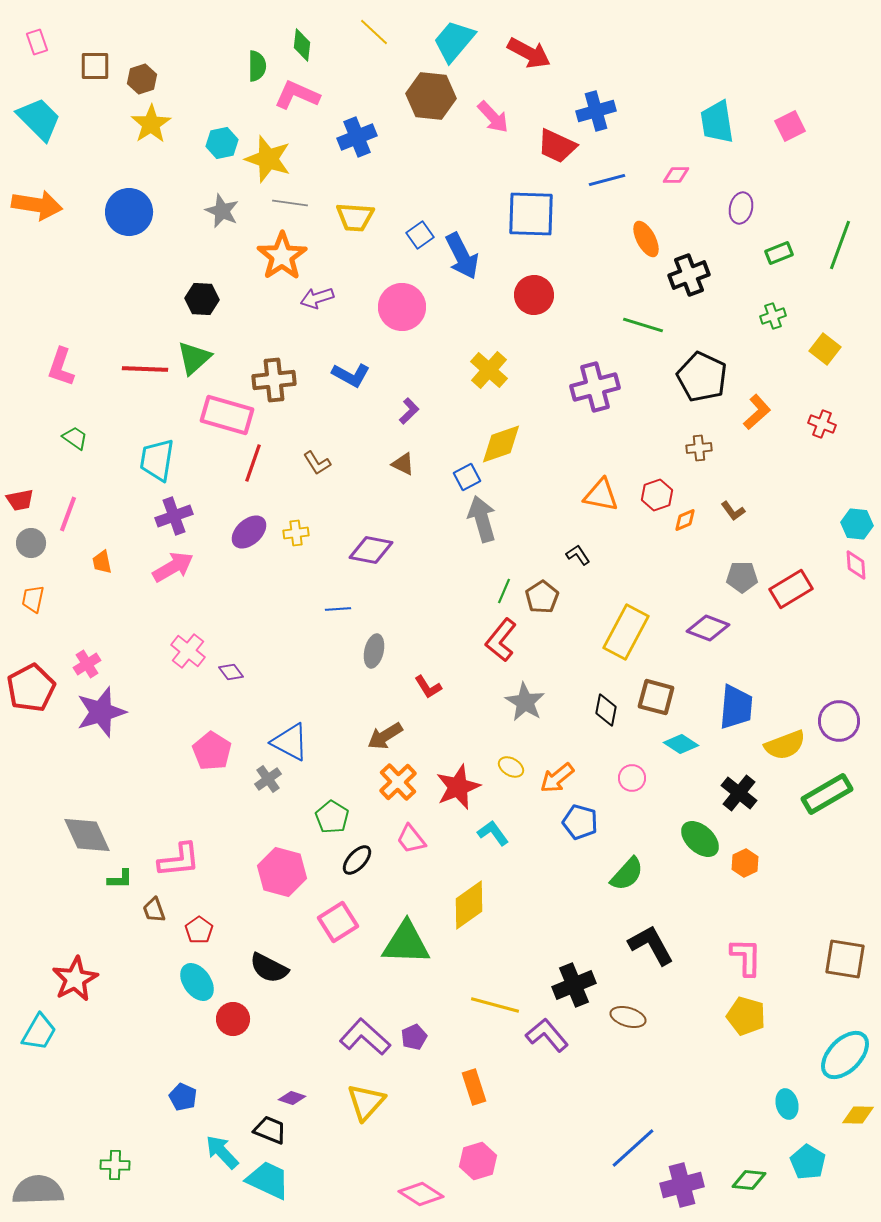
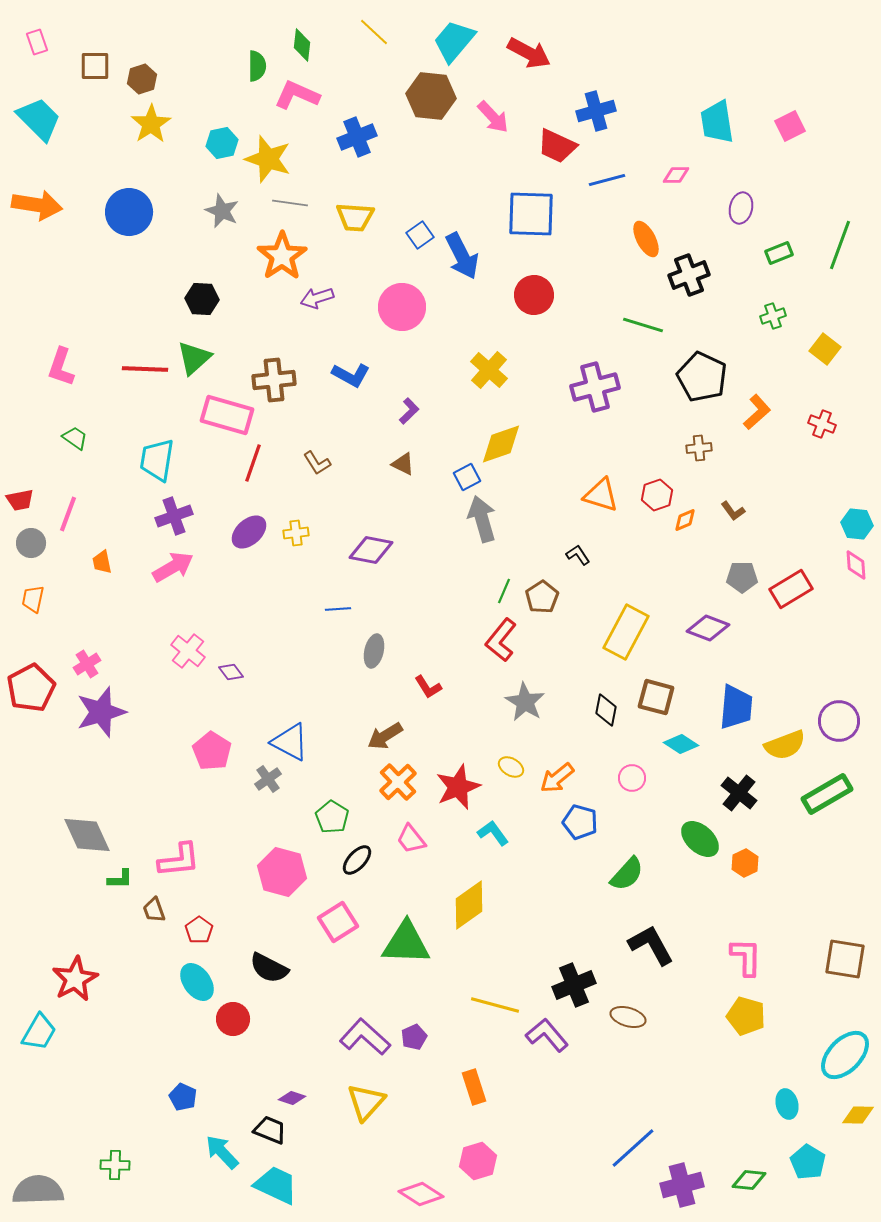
orange triangle at (601, 495): rotated 6 degrees clockwise
cyan trapezoid at (268, 1180): moved 8 px right, 5 px down
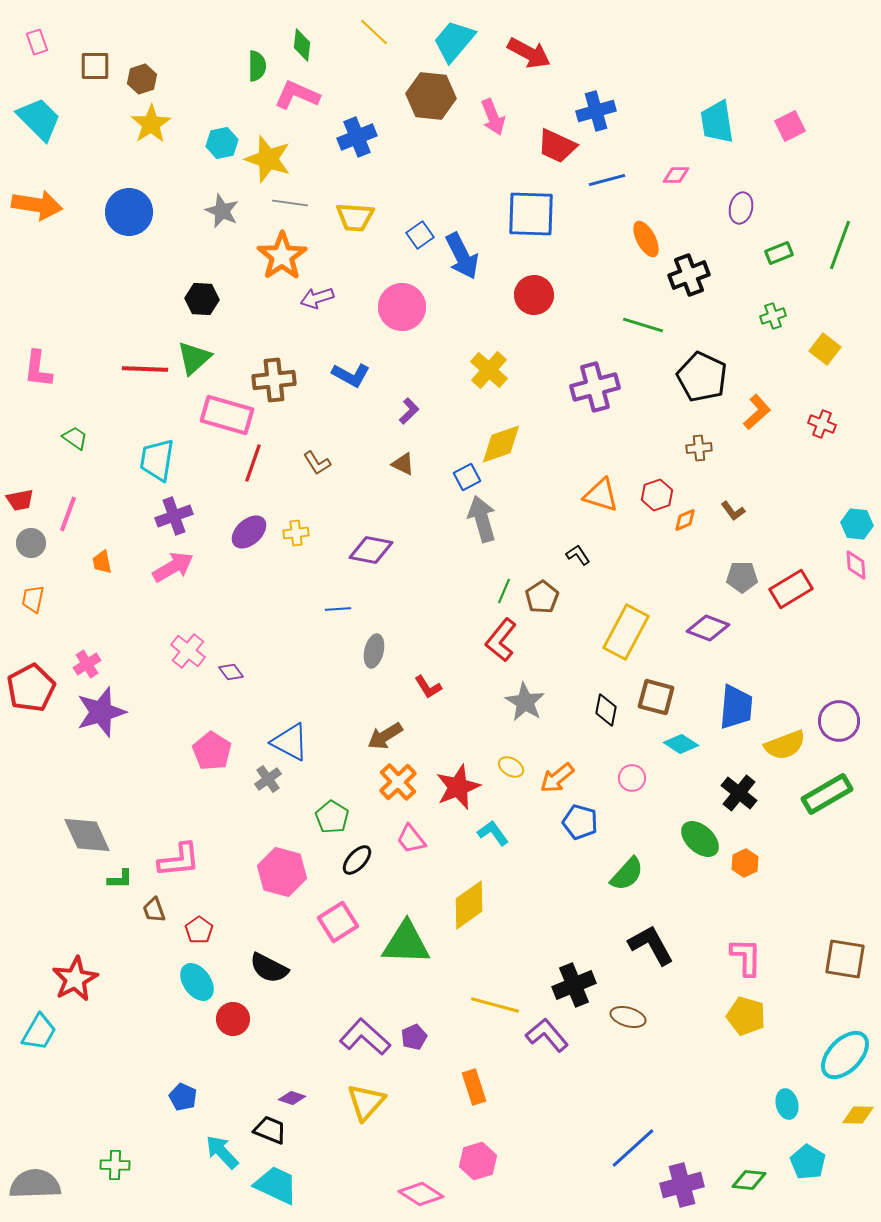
pink arrow at (493, 117): rotated 21 degrees clockwise
pink L-shape at (61, 367): moved 23 px left, 2 px down; rotated 12 degrees counterclockwise
gray semicircle at (38, 1190): moved 3 px left, 6 px up
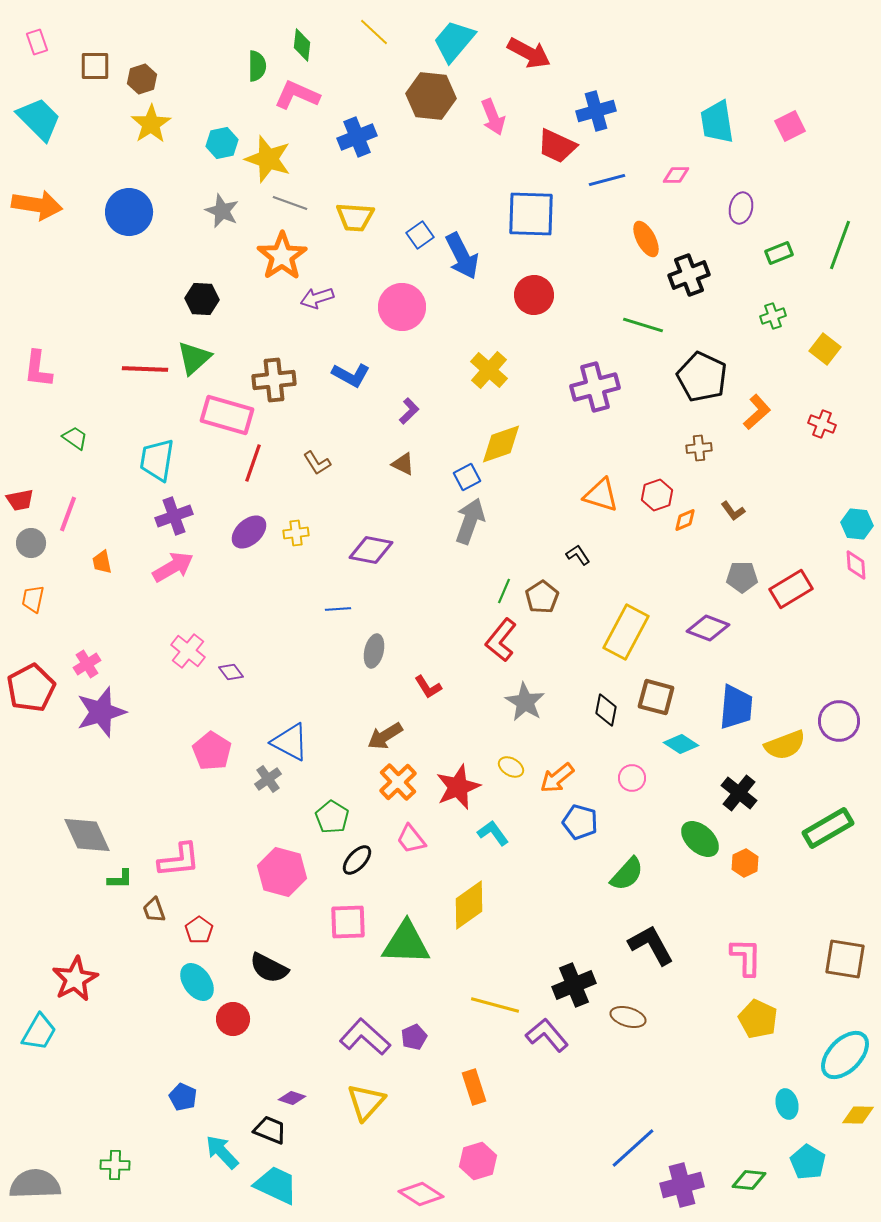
gray line at (290, 203): rotated 12 degrees clockwise
gray arrow at (482, 519): moved 12 px left, 2 px down; rotated 36 degrees clockwise
green rectangle at (827, 794): moved 1 px right, 34 px down
pink square at (338, 922): moved 10 px right; rotated 30 degrees clockwise
yellow pentagon at (746, 1016): moved 12 px right, 3 px down; rotated 9 degrees clockwise
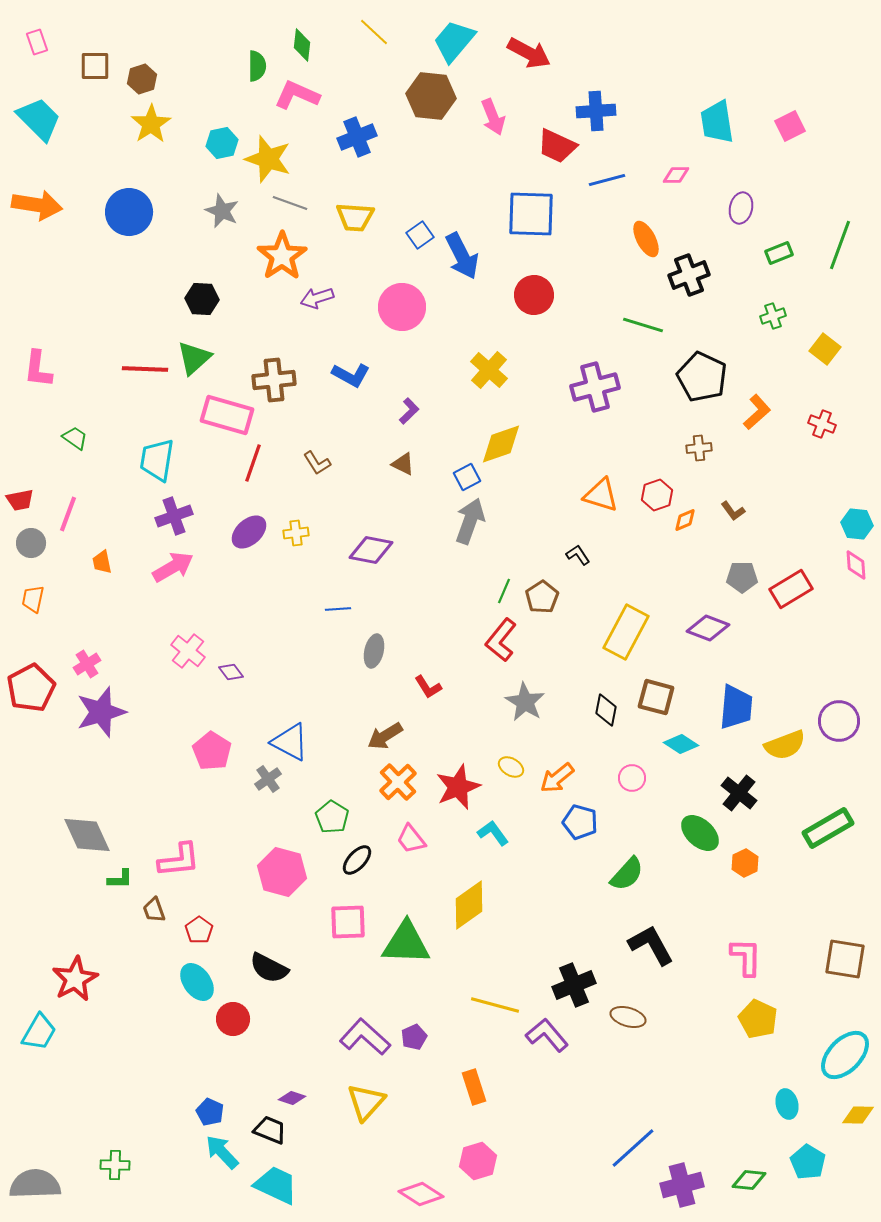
blue cross at (596, 111): rotated 12 degrees clockwise
green ellipse at (700, 839): moved 6 px up
blue pentagon at (183, 1097): moved 27 px right, 15 px down
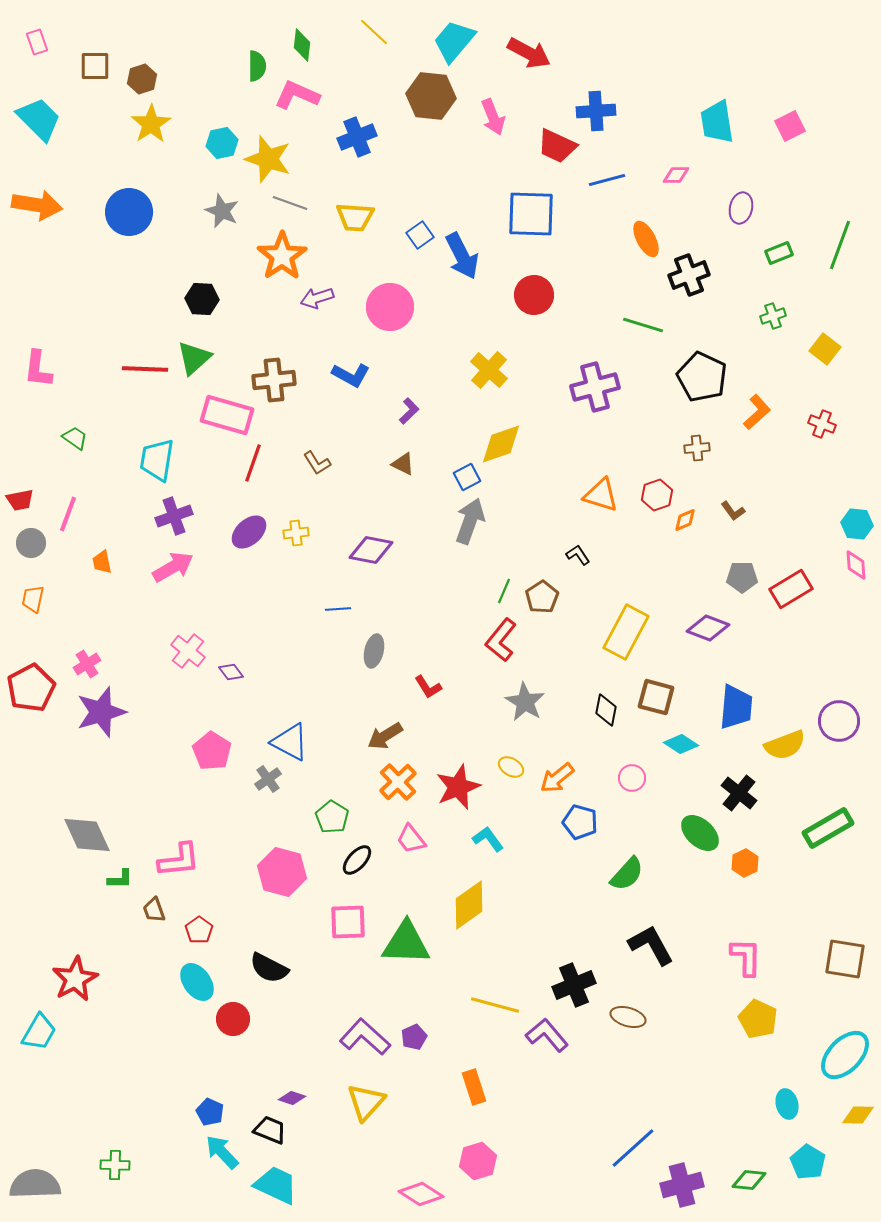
pink circle at (402, 307): moved 12 px left
brown cross at (699, 448): moved 2 px left
cyan L-shape at (493, 833): moved 5 px left, 6 px down
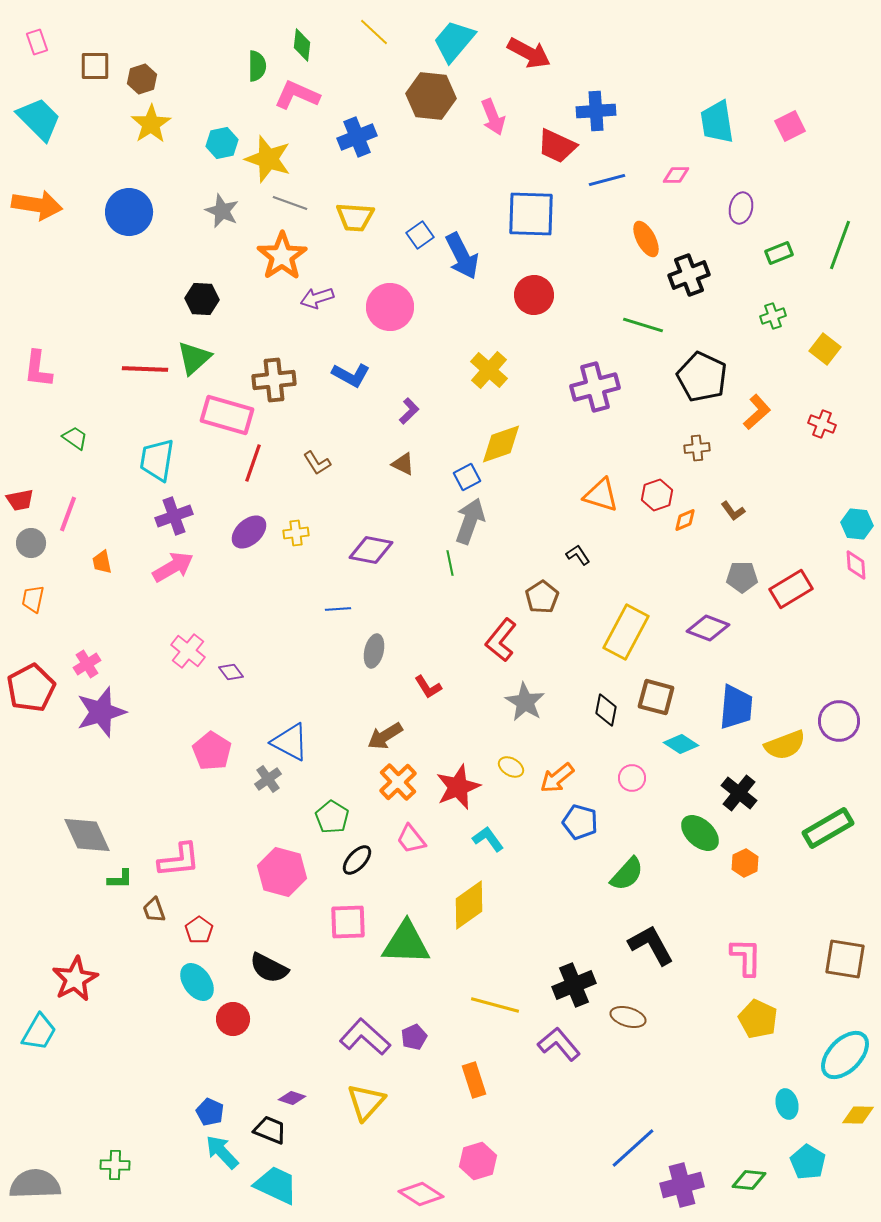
green line at (504, 591): moved 54 px left, 28 px up; rotated 35 degrees counterclockwise
purple L-shape at (547, 1035): moved 12 px right, 9 px down
orange rectangle at (474, 1087): moved 7 px up
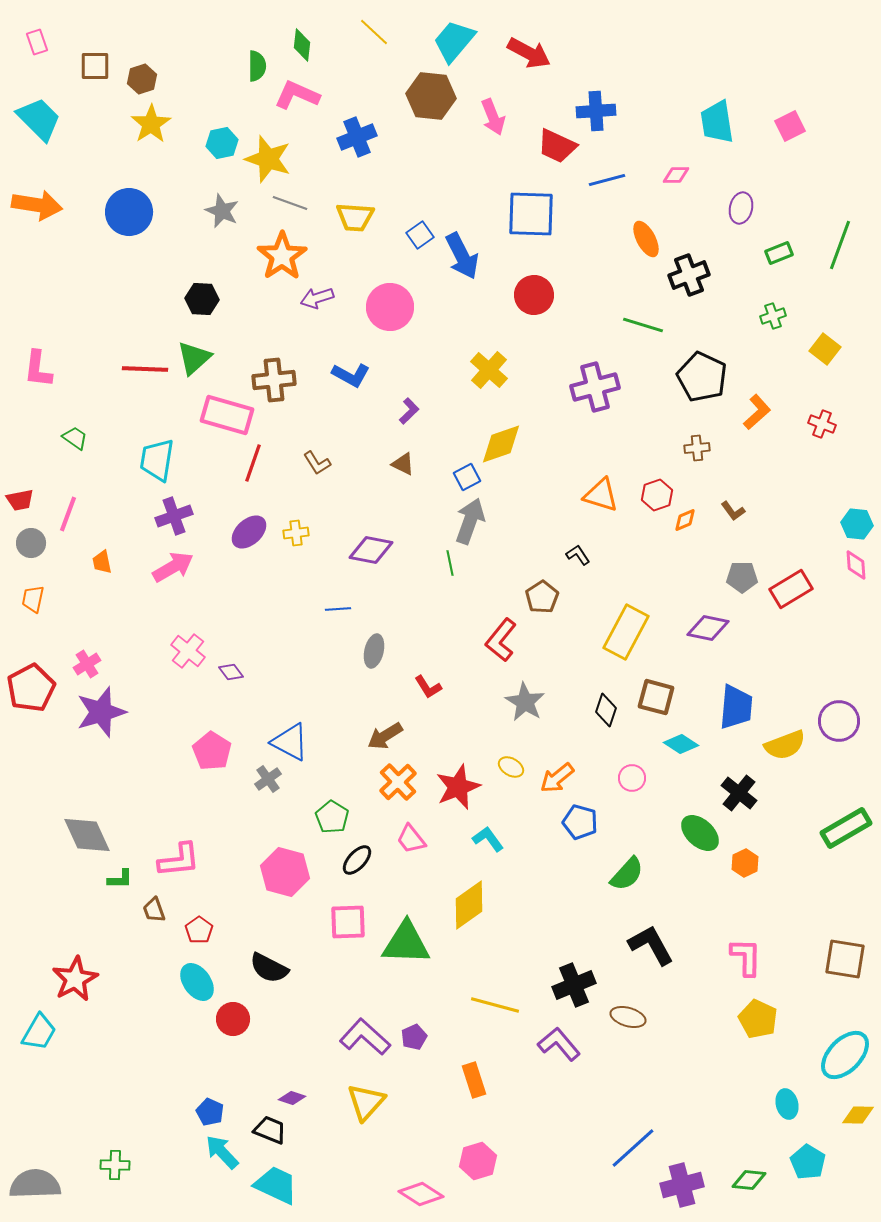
purple diamond at (708, 628): rotated 9 degrees counterclockwise
black diamond at (606, 710): rotated 8 degrees clockwise
green rectangle at (828, 828): moved 18 px right
pink hexagon at (282, 872): moved 3 px right
